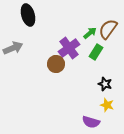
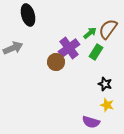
brown circle: moved 2 px up
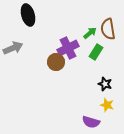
brown semicircle: rotated 45 degrees counterclockwise
purple cross: moved 1 px left; rotated 10 degrees clockwise
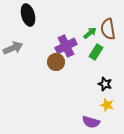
purple cross: moved 2 px left, 2 px up
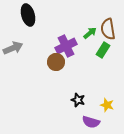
green rectangle: moved 7 px right, 2 px up
black star: moved 27 px left, 16 px down
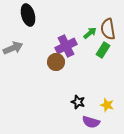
black star: moved 2 px down
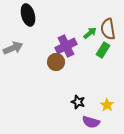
yellow star: rotated 16 degrees clockwise
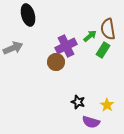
green arrow: moved 3 px down
